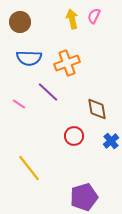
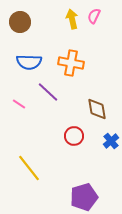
blue semicircle: moved 4 px down
orange cross: moved 4 px right; rotated 30 degrees clockwise
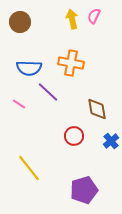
blue semicircle: moved 6 px down
purple pentagon: moved 7 px up
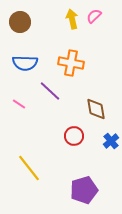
pink semicircle: rotated 21 degrees clockwise
blue semicircle: moved 4 px left, 5 px up
purple line: moved 2 px right, 1 px up
brown diamond: moved 1 px left
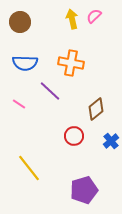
brown diamond: rotated 60 degrees clockwise
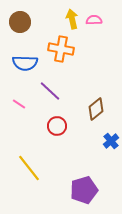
pink semicircle: moved 4 px down; rotated 42 degrees clockwise
orange cross: moved 10 px left, 14 px up
red circle: moved 17 px left, 10 px up
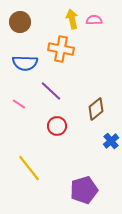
purple line: moved 1 px right
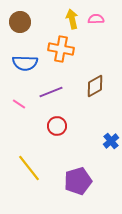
pink semicircle: moved 2 px right, 1 px up
purple line: moved 1 px down; rotated 65 degrees counterclockwise
brown diamond: moved 1 px left, 23 px up; rotated 10 degrees clockwise
purple pentagon: moved 6 px left, 9 px up
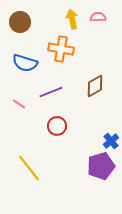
pink semicircle: moved 2 px right, 2 px up
blue semicircle: rotated 15 degrees clockwise
purple pentagon: moved 23 px right, 15 px up
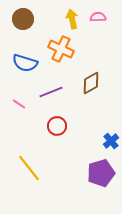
brown circle: moved 3 px right, 3 px up
orange cross: rotated 15 degrees clockwise
brown diamond: moved 4 px left, 3 px up
purple pentagon: moved 7 px down
